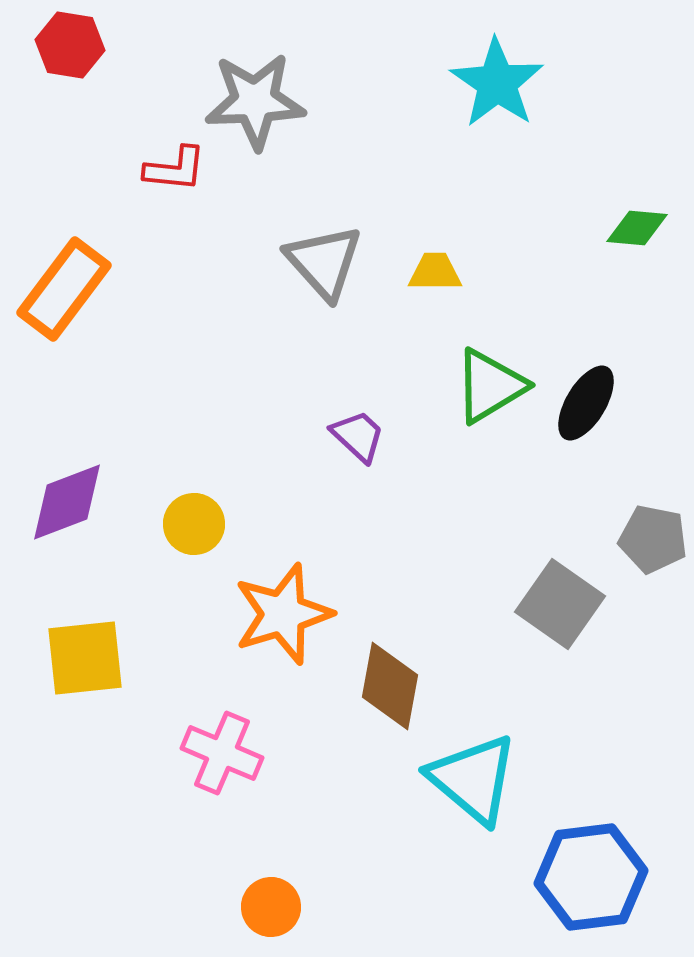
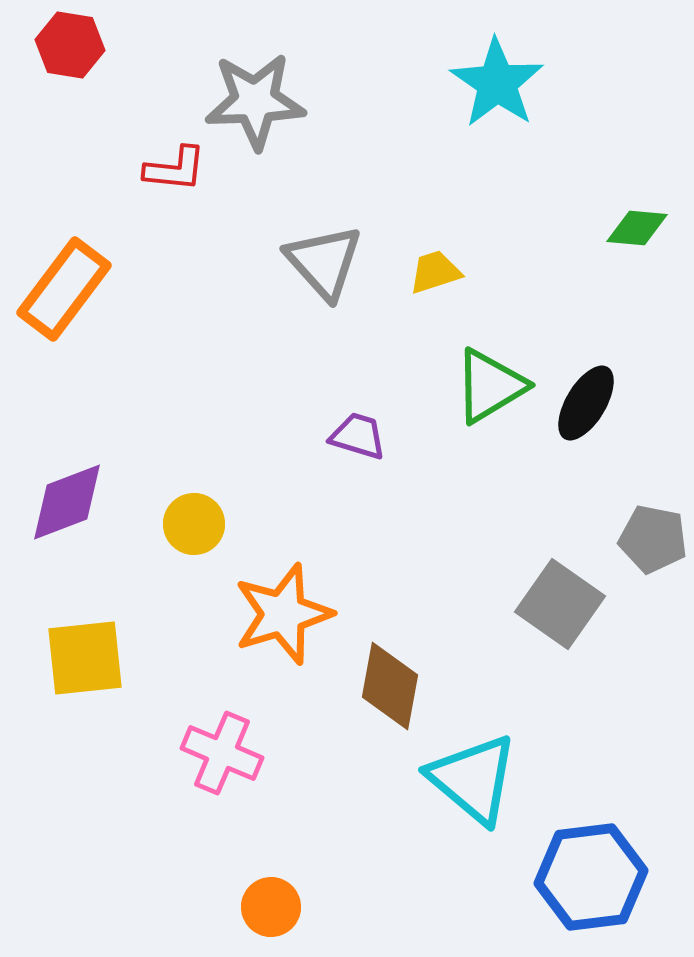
yellow trapezoid: rotated 18 degrees counterclockwise
purple trapezoid: rotated 26 degrees counterclockwise
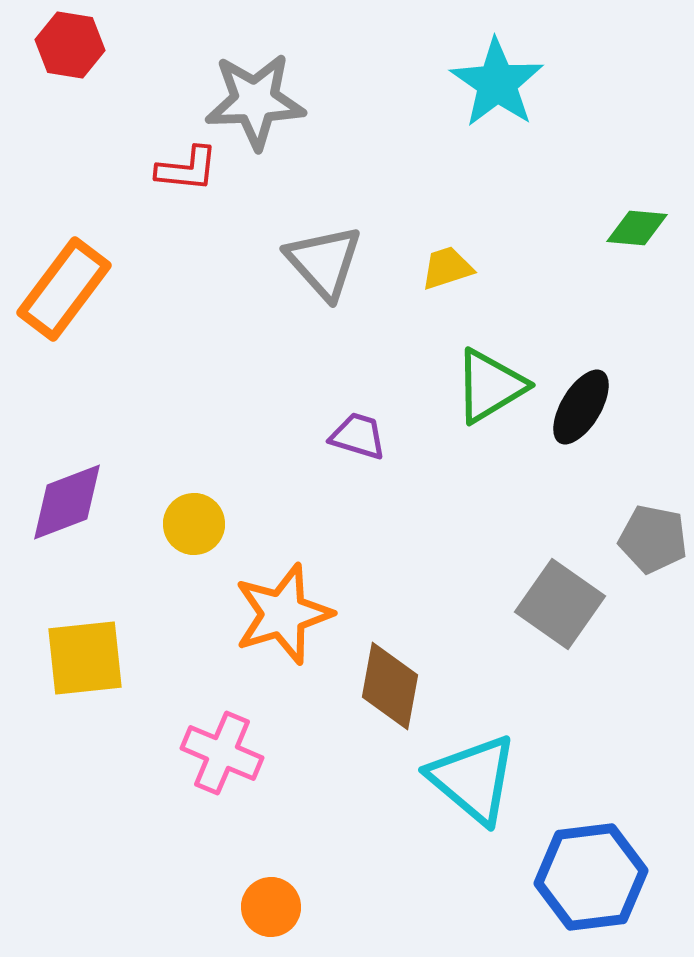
red L-shape: moved 12 px right
yellow trapezoid: moved 12 px right, 4 px up
black ellipse: moved 5 px left, 4 px down
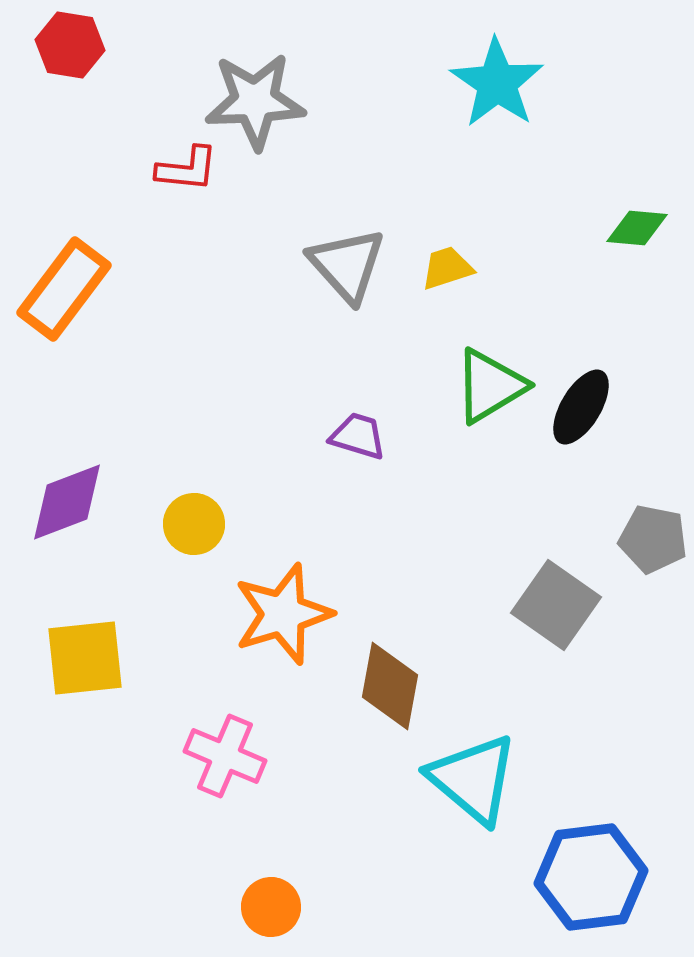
gray triangle: moved 23 px right, 3 px down
gray square: moved 4 px left, 1 px down
pink cross: moved 3 px right, 3 px down
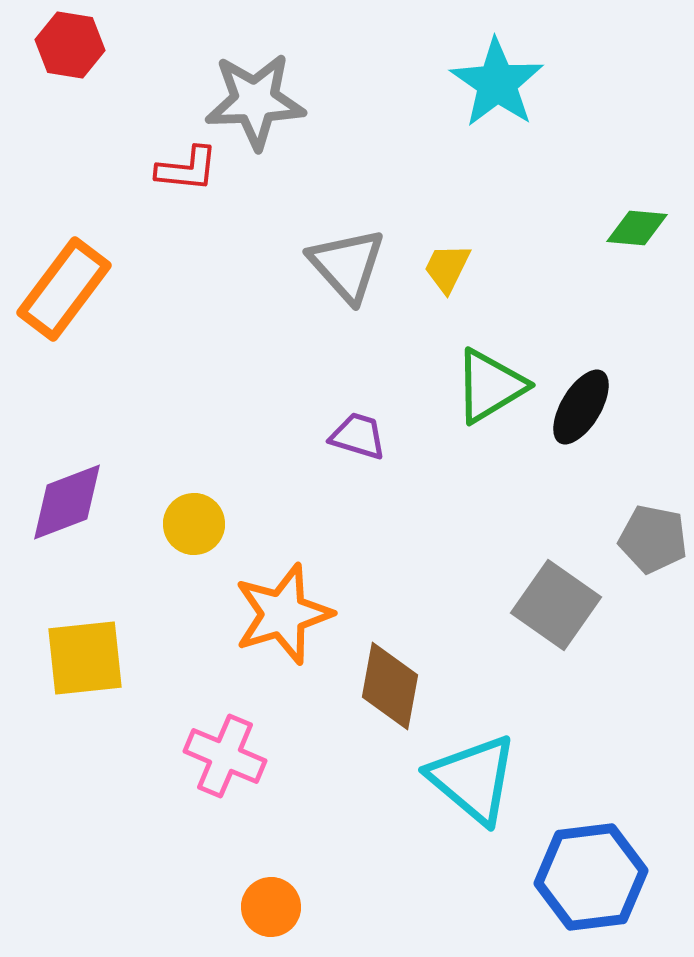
yellow trapezoid: rotated 46 degrees counterclockwise
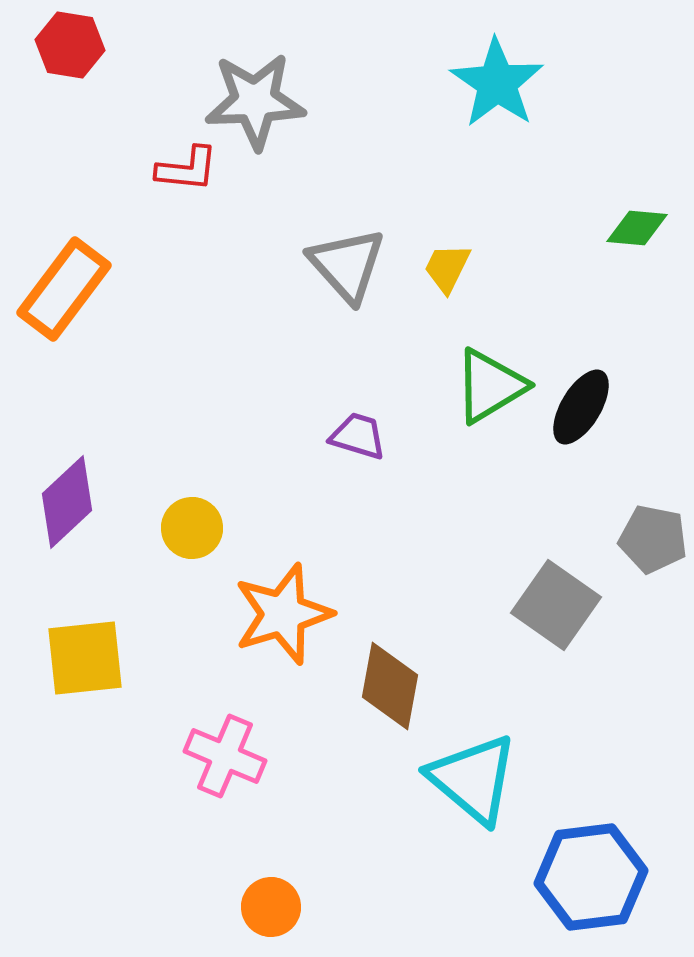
purple diamond: rotated 22 degrees counterclockwise
yellow circle: moved 2 px left, 4 px down
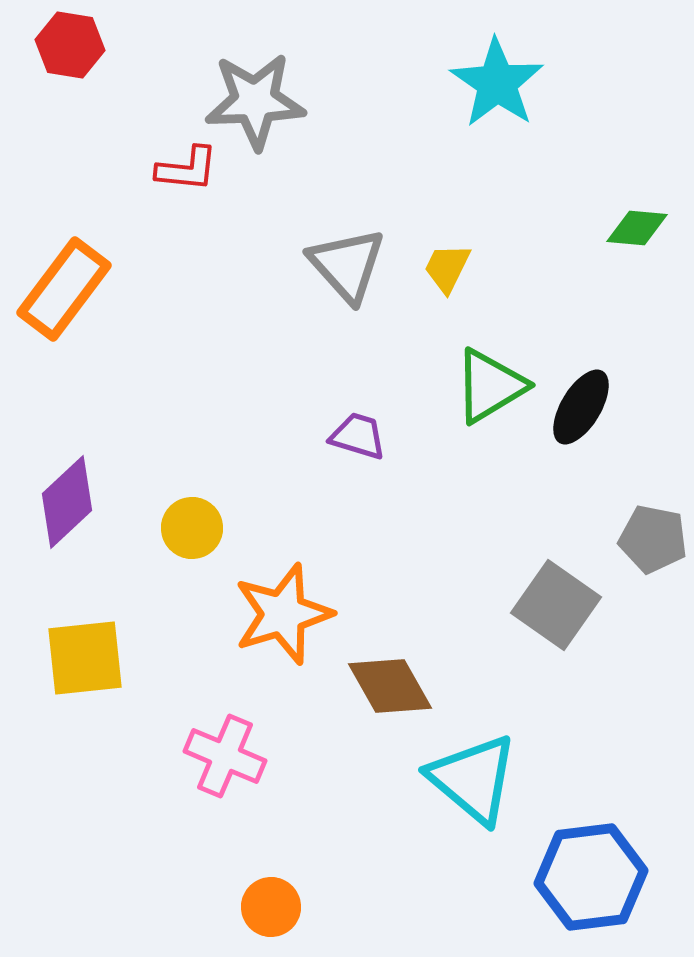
brown diamond: rotated 40 degrees counterclockwise
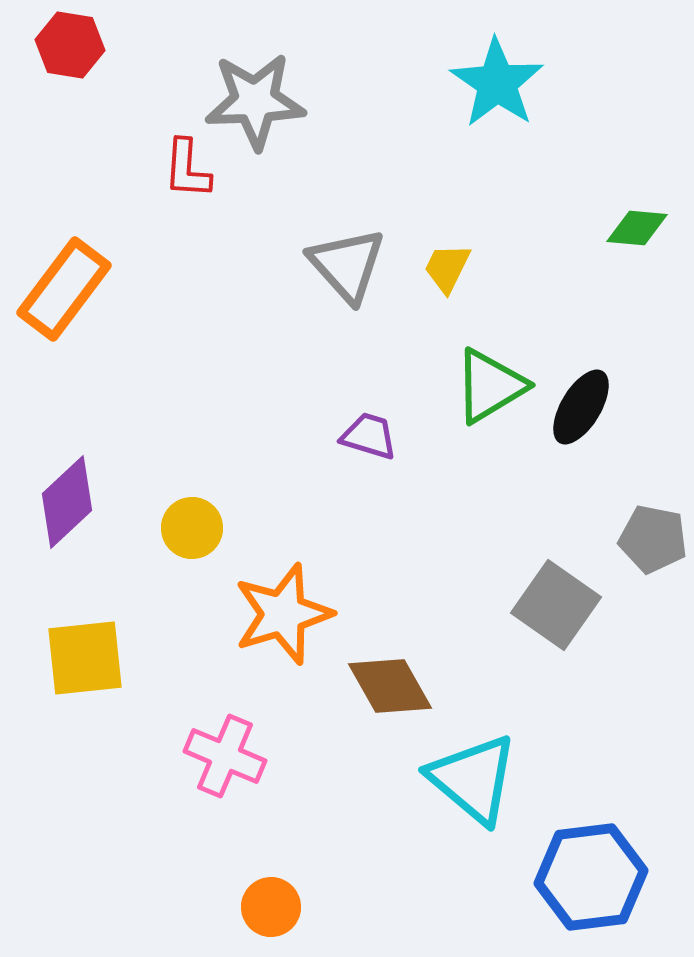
red L-shape: rotated 88 degrees clockwise
purple trapezoid: moved 11 px right
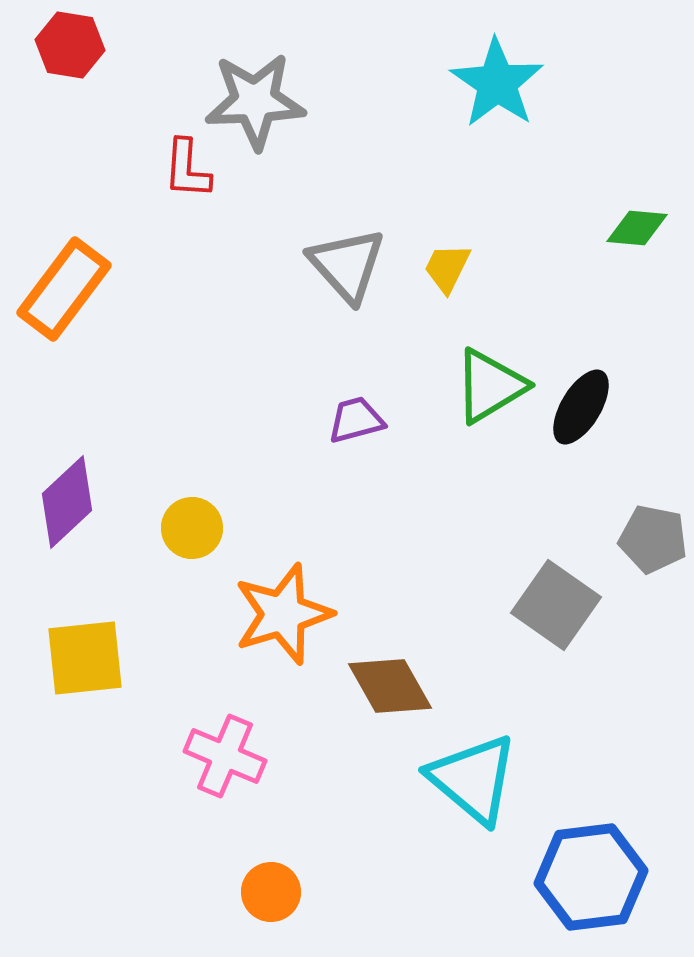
purple trapezoid: moved 13 px left, 16 px up; rotated 32 degrees counterclockwise
orange circle: moved 15 px up
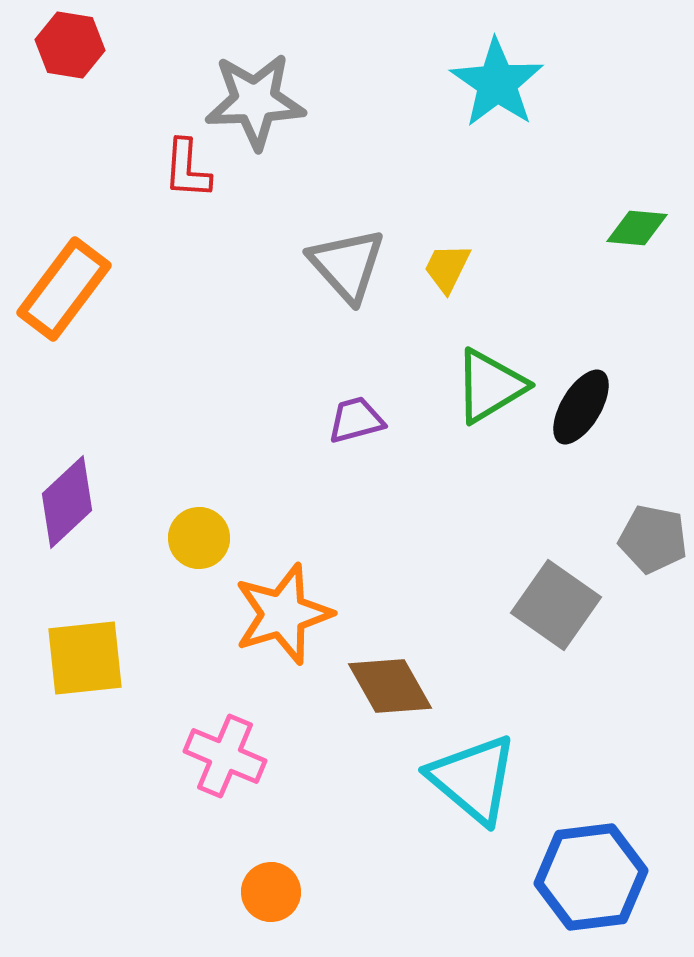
yellow circle: moved 7 px right, 10 px down
